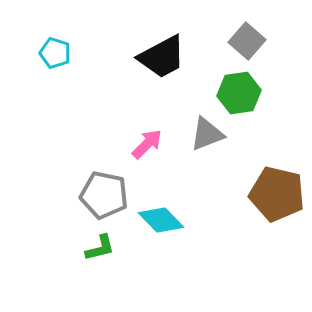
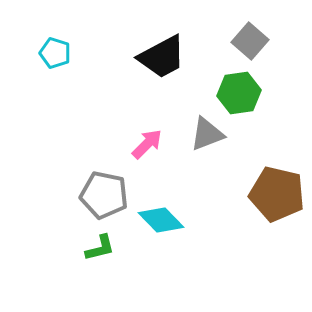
gray square: moved 3 px right
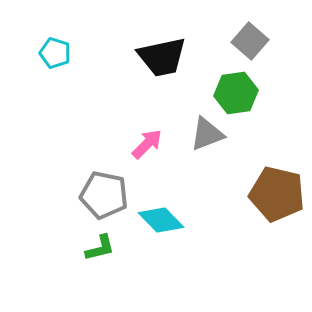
black trapezoid: rotated 16 degrees clockwise
green hexagon: moved 3 px left
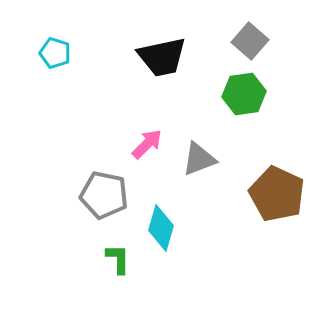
green hexagon: moved 8 px right, 1 px down
gray triangle: moved 8 px left, 25 px down
brown pentagon: rotated 12 degrees clockwise
cyan diamond: moved 8 px down; rotated 60 degrees clockwise
green L-shape: moved 18 px right, 11 px down; rotated 76 degrees counterclockwise
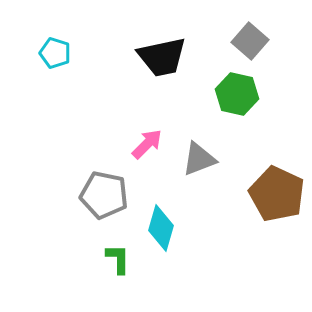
green hexagon: moved 7 px left; rotated 21 degrees clockwise
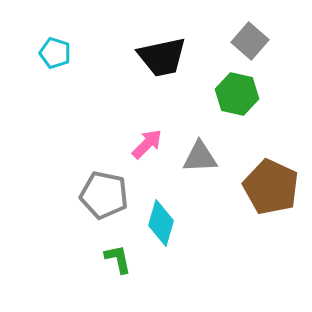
gray triangle: moved 1 px right, 2 px up; rotated 18 degrees clockwise
brown pentagon: moved 6 px left, 7 px up
cyan diamond: moved 5 px up
green L-shape: rotated 12 degrees counterclockwise
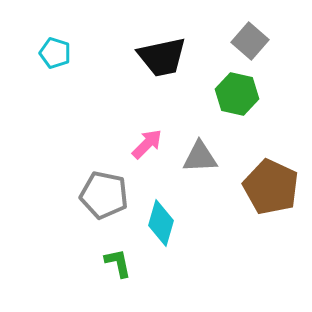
green L-shape: moved 4 px down
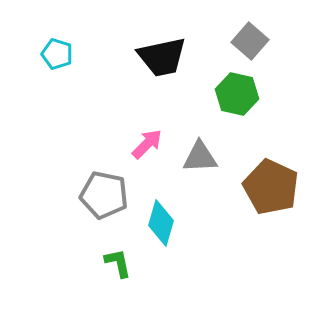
cyan pentagon: moved 2 px right, 1 px down
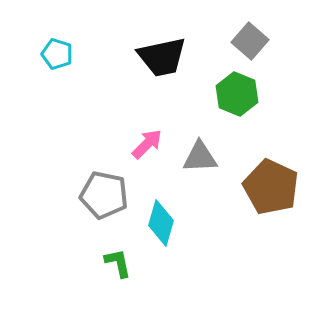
green hexagon: rotated 9 degrees clockwise
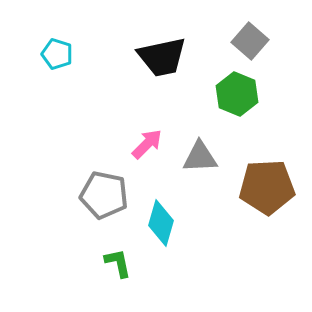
brown pentagon: moved 4 px left; rotated 28 degrees counterclockwise
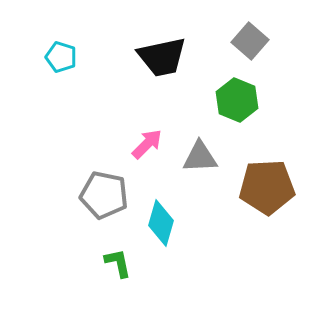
cyan pentagon: moved 4 px right, 3 px down
green hexagon: moved 6 px down
